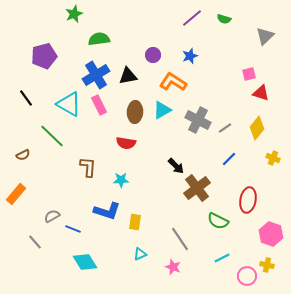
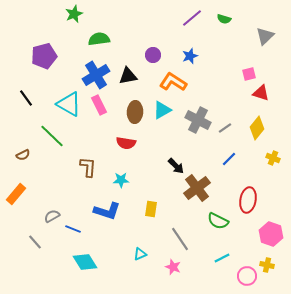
yellow rectangle at (135, 222): moved 16 px right, 13 px up
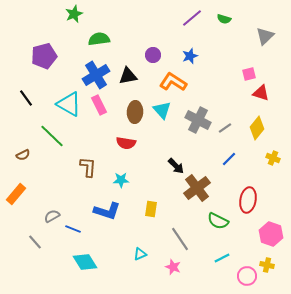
cyan triangle at (162, 110): rotated 42 degrees counterclockwise
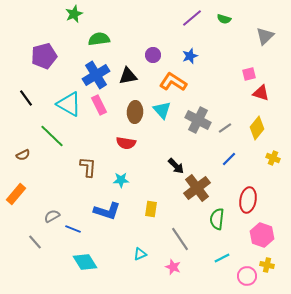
green semicircle at (218, 221): moved 1 px left, 2 px up; rotated 70 degrees clockwise
pink hexagon at (271, 234): moved 9 px left, 1 px down
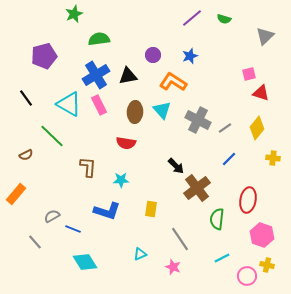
brown semicircle at (23, 155): moved 3 px right
yellow cross at (273, 158): rotated 16 degrees counterclockwise
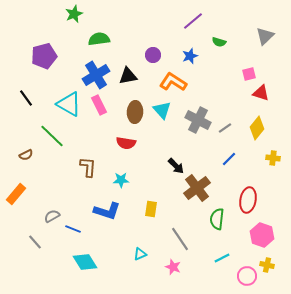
purple line at (192, 18): moved 1 px right, 3 px down
green semicircle at (224, 19): moved 5 px left, 23 px down
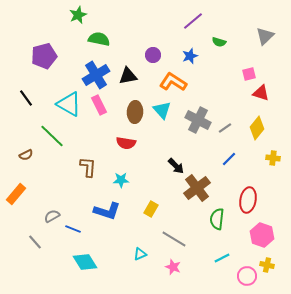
green star at (74, 14): moved 4 px right, 1 px down
green semicircle at (99, 39): rotated 20 degrees clockwise
yellow rectangle at (151, 209): rotated 21 degrees clockwise
gray line at (180, 239): moved 6 px left; rotated 25 degrees counterclockwise
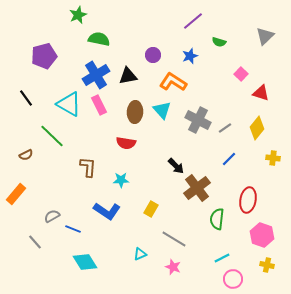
pink square at (249, 74): moved 8 px left; rotated 32 degrees counterclockwise
blue L-shape at (107, 211): rotated 16 degrees clockwise
pink circle at (247, 276): moved 14 px left, 3 px down
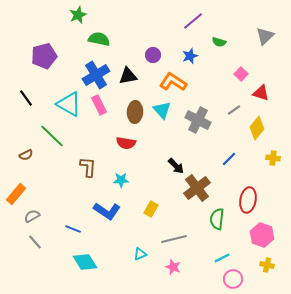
gray line at (225, 128): moved 9 px right, 18 px up
gray semicircle at (52, 216): moved 20 px left
gray line at (174, 239): rotated 45 degrees counterclockwise
